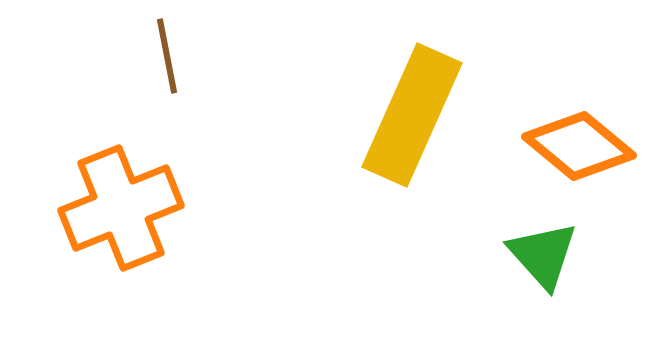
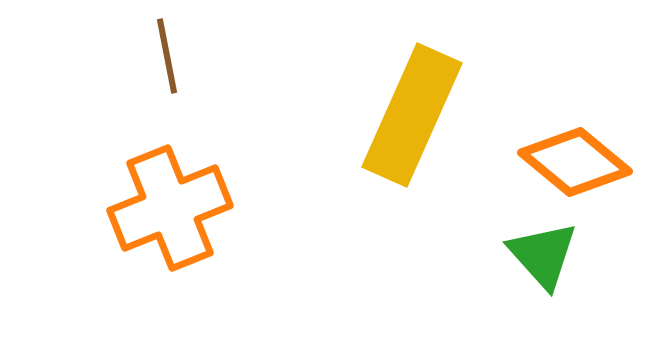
orange diamond: moved 4 px left, 16 px down
orange cross: moved 49 px right
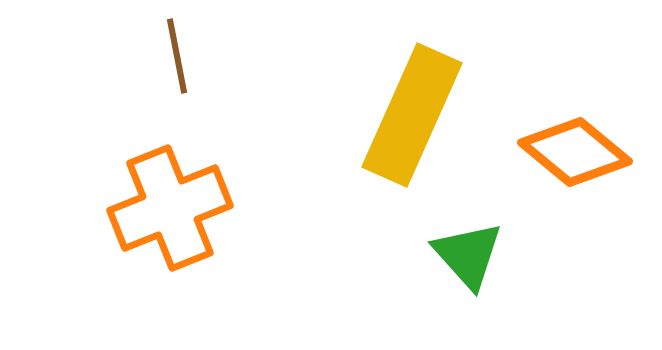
brown line: moved 10 px right
orange diamond: moved 10 px up
green triangle: moved 75 px left
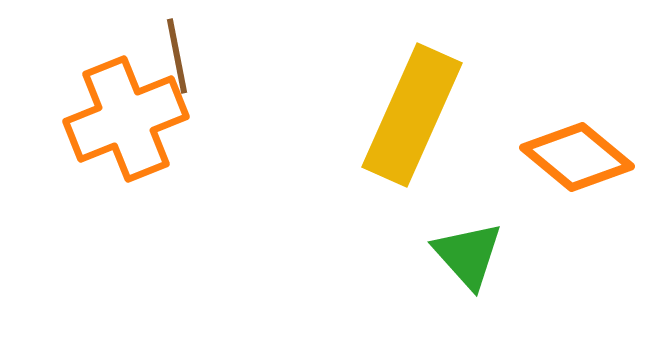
orange diamond: moved 2 px right, 5 px down
orange cross: moved 44 px left, 89 px up
